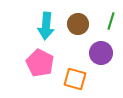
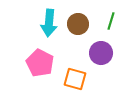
cyan arrow: moved 3 px right, 3 px up
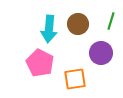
cyan arrow: moved 6 px down
orange square: rotated 25 degrees counterclockwise
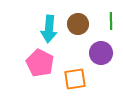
green line: rotated 18 degrees counterclockwise
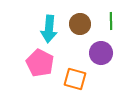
brown circle: moved 2 px right
orange square: rotated 25 degrees clockwise
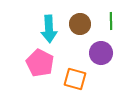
cyan arrow: rotated 8 degrees counterclockwise
